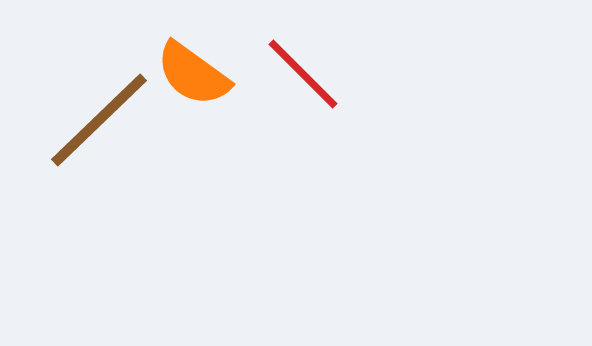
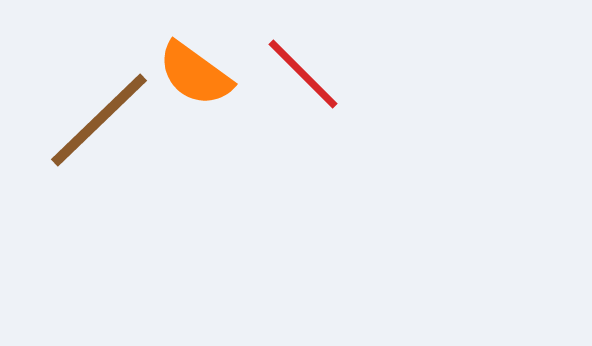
orange semicircle: moved 2 px right
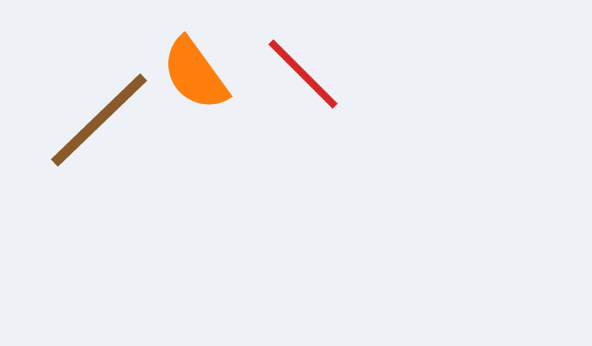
orange semicircle: rotated 18 degrees clockwise
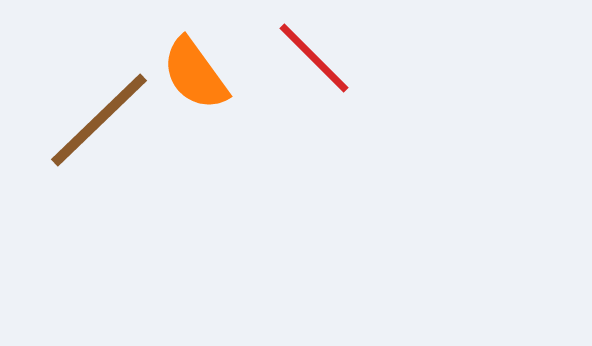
red line: moved 11 px right, 16 px up
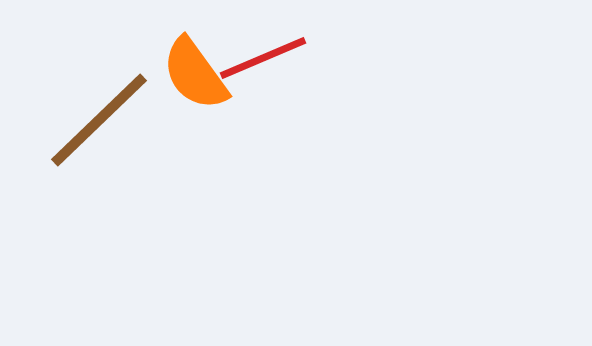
red line: moved 51 px left; rotated 68 degrees counterclockwise
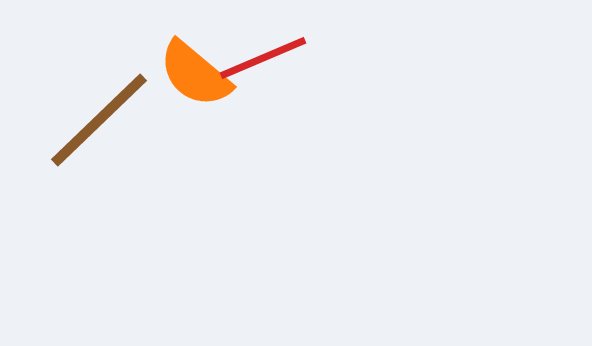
orange semicircle: rotated 14 degrees counterclockwise
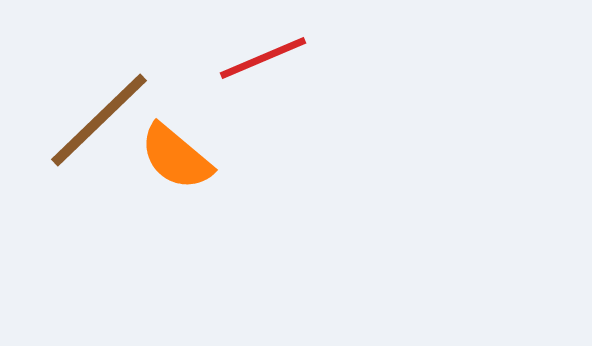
orange semicircle: moved 19 px left, 83 px down
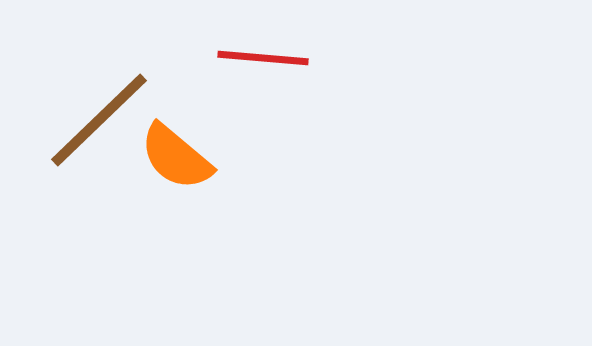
red line: rotated 28 degrees clockwise
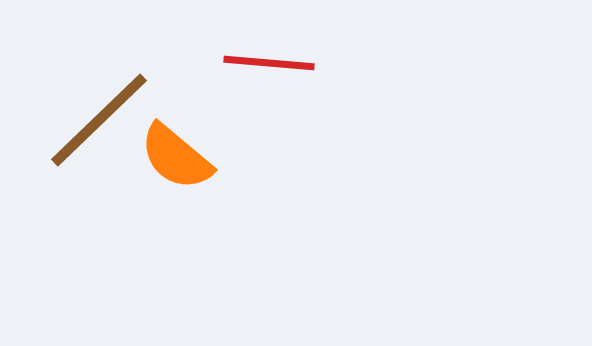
red line: moved 6 px right, 5 px down
